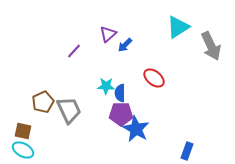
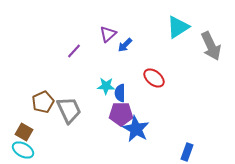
brown square: moved 1 px right, 1 px down; rotated 18 degrees clockwise
blue rectangle: moved 1 px down
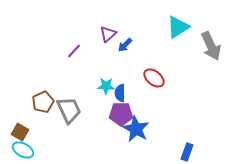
brown square: moved 4 px left
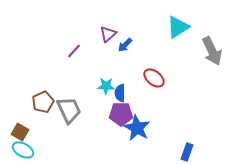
gray arrow: moved 1 px right, 5 px down
blue star: moved 1 px right, 1 px up
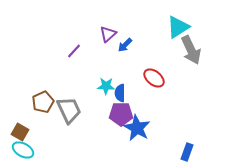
gray arrow: moved 21 px left, 1 px up
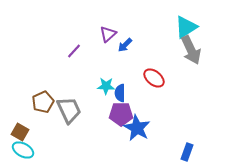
cyan triangle: moved 8 px right
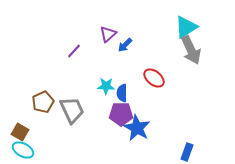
blue semicircle: moved 2 px right
gray trapezoid: moved 3 px right
